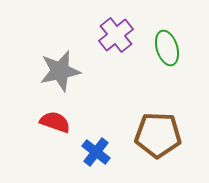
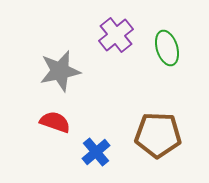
blue cross: rotated 12 degrees clockwise
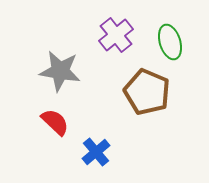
green ellipse: moved 3 px right, 6 px up
gray star: rotated 21 degrees clockwise
red semicircle: rotated 24 degrees clockwise
brown pentagon: moved 11 px left, 43 px up; rotated 21 degrees clockwise
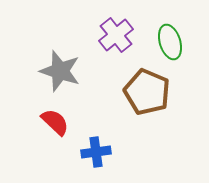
gray star: rotated 9 degrees clockwise
blue cross: rotated 32 degrees clockwise
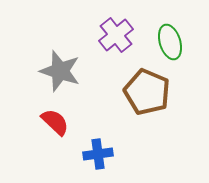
blue cross: moved 2 px right, 2 px down
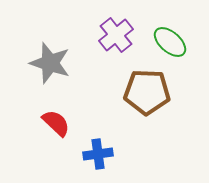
green ellipse: rotated 32 degrees counterclockwise
gray star: moved 10 px left, 8 px up
brown pentagon: rotated 21 degrees counterclockwise
red semicircle: moved 1 px right, 1 px down
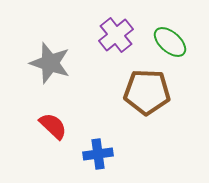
red semicircle: moved 3 px left, 3 px down
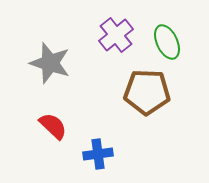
green ellipse: moved 3 px left; rotated 24 degrees clockwise
